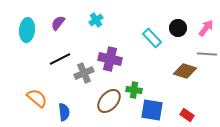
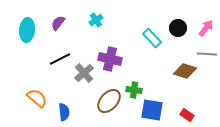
gray cross: rotated 18 degrees counterclockwise
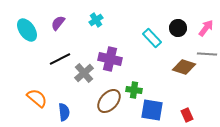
cyan ellipse: rotated 40 degrees counterclockwise
brown diamond: moved 1 px left, 4 px up
red rectangle: rotated 32 degrees clockwise
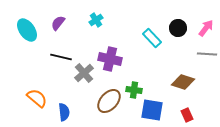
black line: moved 1 px right, 2 px up; rotated 40 degrees clockwise
brown diamond: moved 1 px left, 15 px down
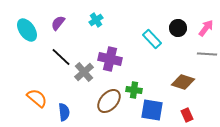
cyan rectangle: moved 1 px down
black line: rotated 30 degrees clockwise
gray cross: moved 1 px up
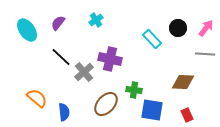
gray line: moved 2 px left
brown diamond: rotated 15 degrees counterclockwise
brown ellipse: moved 3 px left, 3 px down
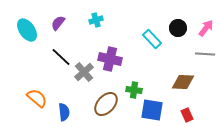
cyan cross: rotated 16 degrees clockwise
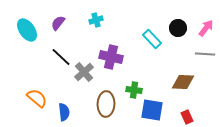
purple cross: moved 1 px right, 2 px up
brown ellipse: rotated 40 degrees counterclockwise
red rectangle: moved 2 px down
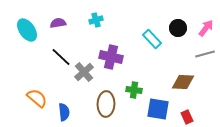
purple semicircle: rotated 42 degrees clockwise
gray line: rotated 18 degrees counterclockwise
blue square: moved 6 px right, 1 px up
